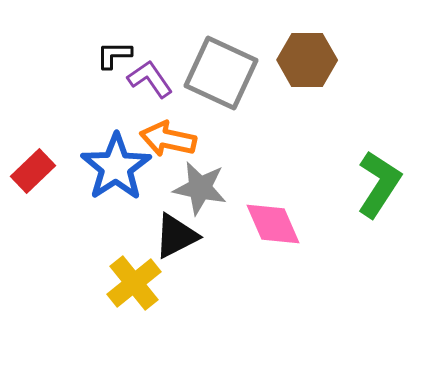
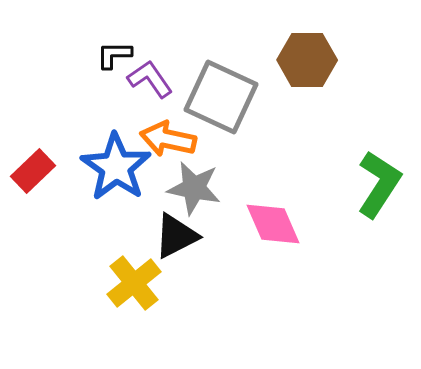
gray square: moved 24 px down
blue star: rotated 4 degrees counterclockwise
gray star: moved 6 px left
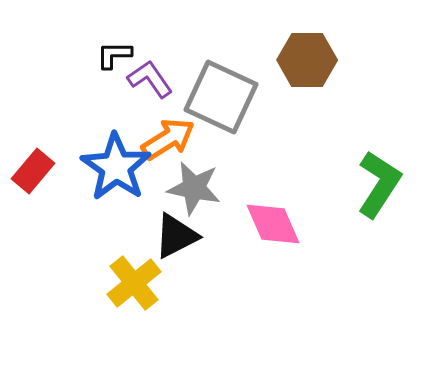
orange arrow: rotated 136 degrees clockwise
red rectangle: rotated 6 degrees counterclockwise
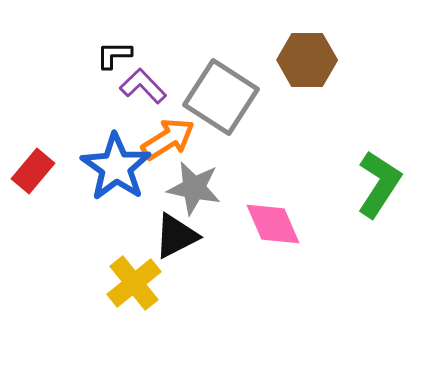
purple L-shape: moved 7 px left, 7 px down; rotated 9 degrees counterclockwise
gray square: rotated 8 degrees clockwise
